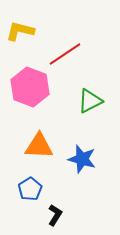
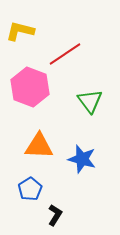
green triangle: rotated 40 degrees counterclockwise
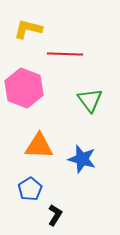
yellow L-shape: moved 8 px right, 2 px up
red line: rotated 36 degrees clockwise
pink hexagon: moved 6 px left, 1 px down
green triangle: moved 1 px up
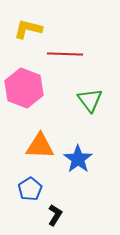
orange triangle: moved 1 px right
blue star: moved 4 px left; rotated 20 degrees clockwise
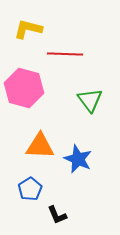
pink hexagon: rotated 6 degrees counterclockwise
blue star: rotated 12 degrees counterclockwise
black L-shape: moved 2 px right; rotated 125 degrees clockwise
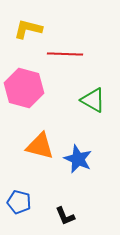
green triangle: moved 3 px right; rotated 24 degrees counterclockwise
orange triangle: rotated 12 degrees clockwise
blue pentagon: moved 11 px left, 13 px down; rotated 25 degrees counterclockwise
black L-shape: moved 8 px right, 1 px down
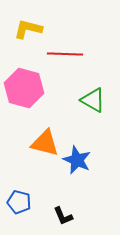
orange triangle: moved 5 px right, 3 px up
blue star: moved 1 px left, 1 px down
black L-shape: moved 2 px left
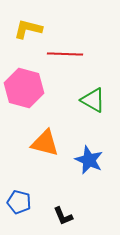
blue star: moved 12 px right
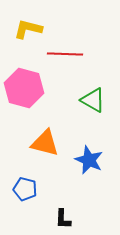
blue pentagon: moved 6 px right, 13 px up
black L-shape: moved 3 px down; rotated 25 degrees clockwise
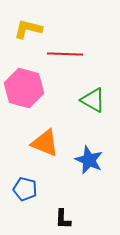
orange triangle: rotated 8 degrees clockwise
